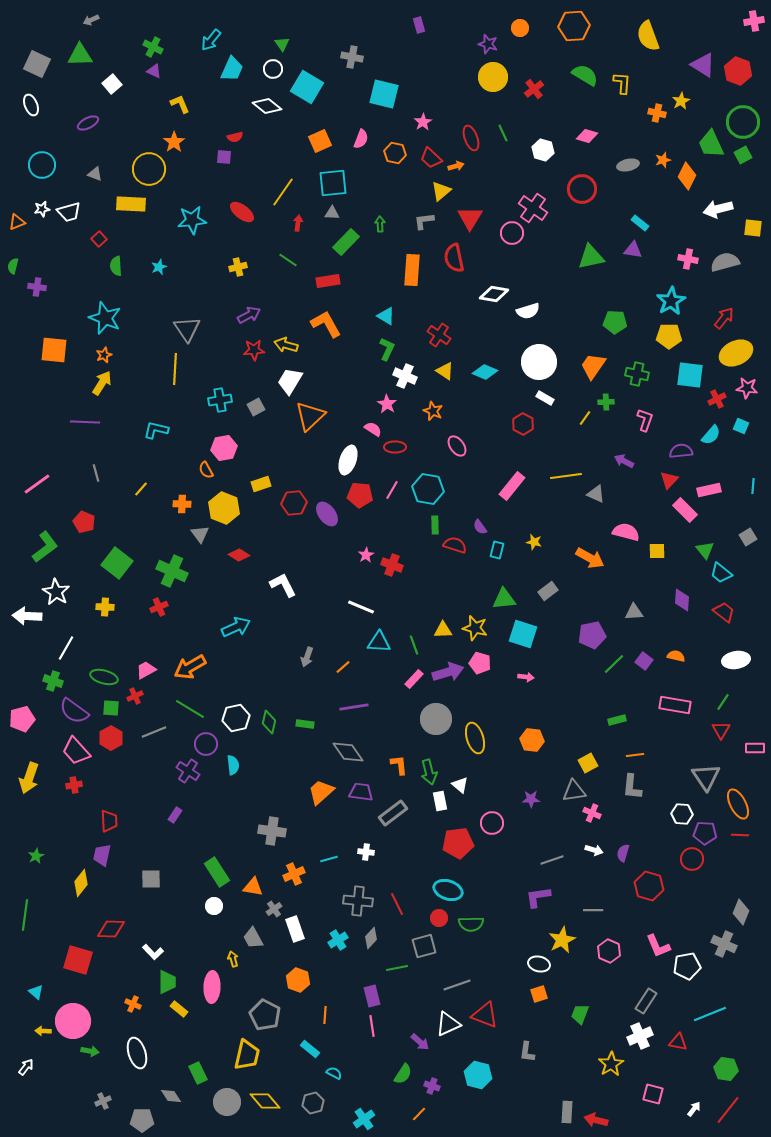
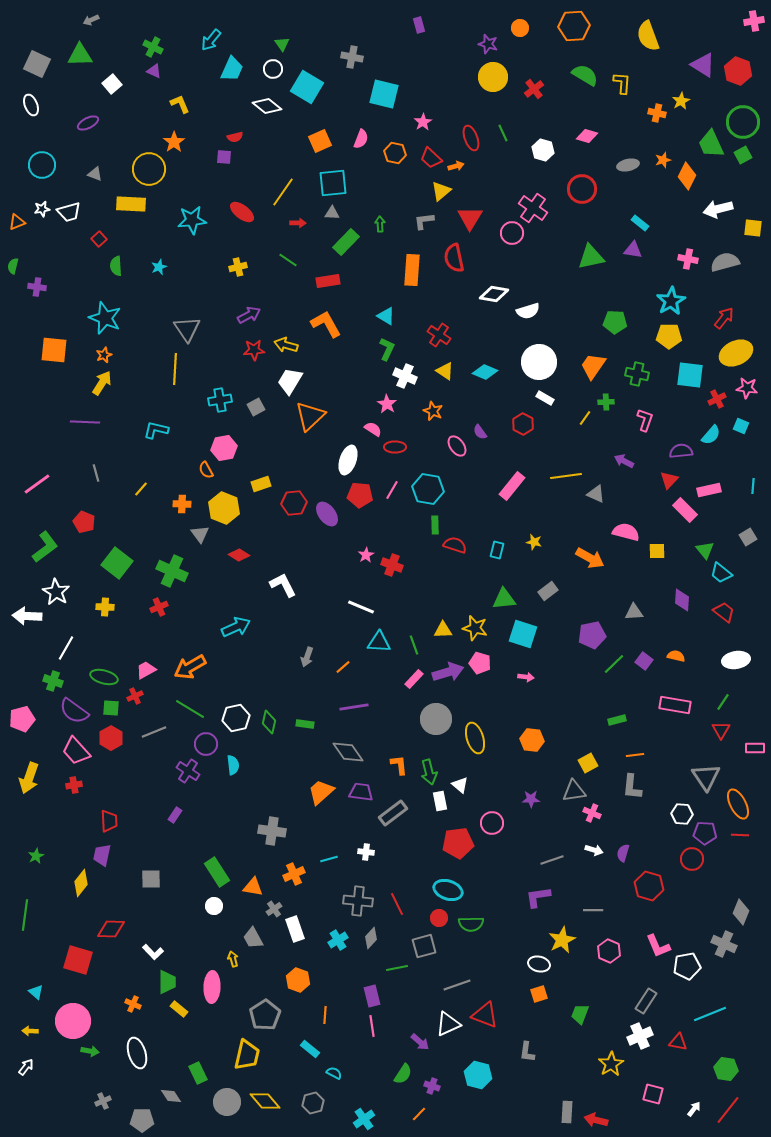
red arrow at (298, 223): rotated 84 degrees clockwise
purple semicircle at (480, 527): moved 95 px up
gray pentagon at (265, 1015): rotated 12 degrees clockwise
yellow arrow at (43, 1031): moved 13 px left
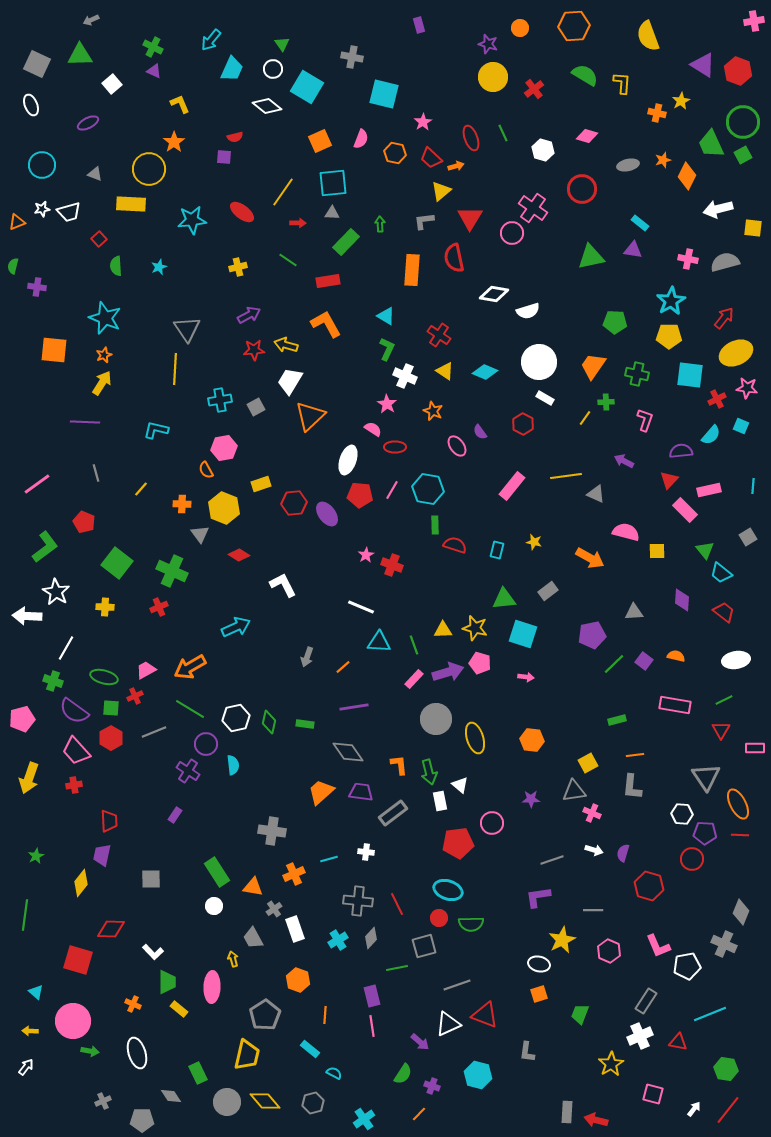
green line at (723, 702): moved 1 px right, 2 px up; rotated 30 degrees clockwise
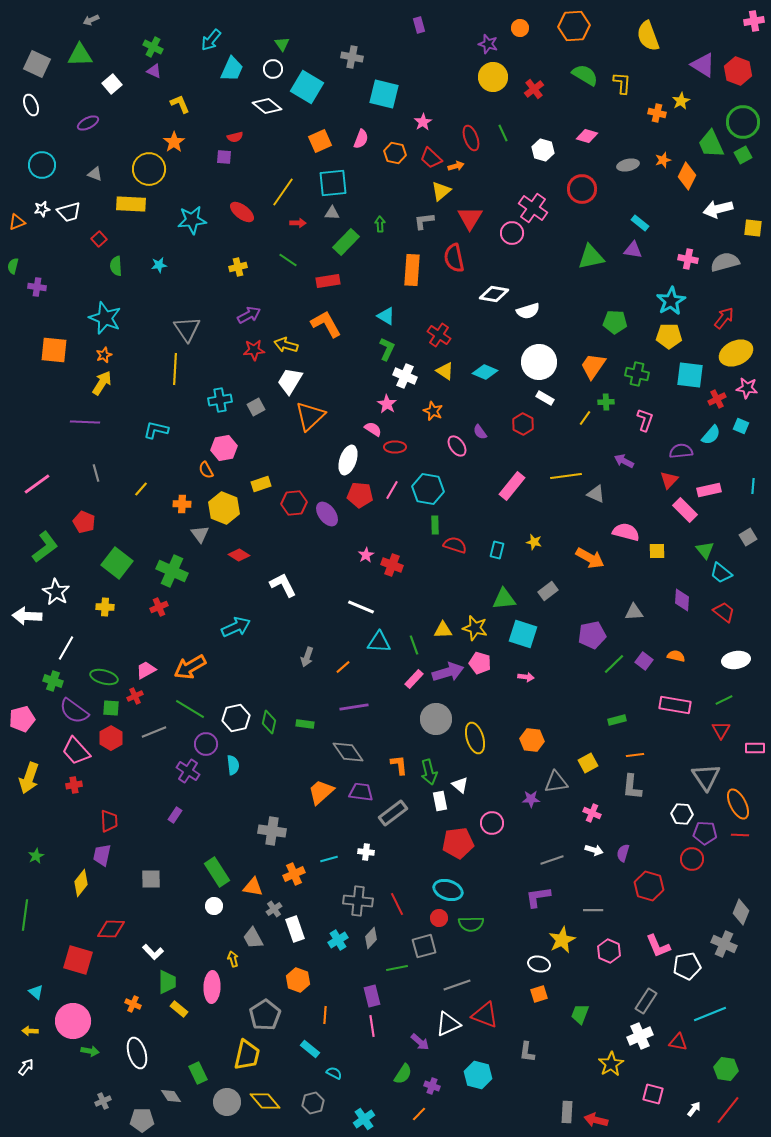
cyan star at (159, 267): moved 2 px up; rotated 14 degrees clockwise
gray triangle at (574, 791): moved 18 px left, 9 px up
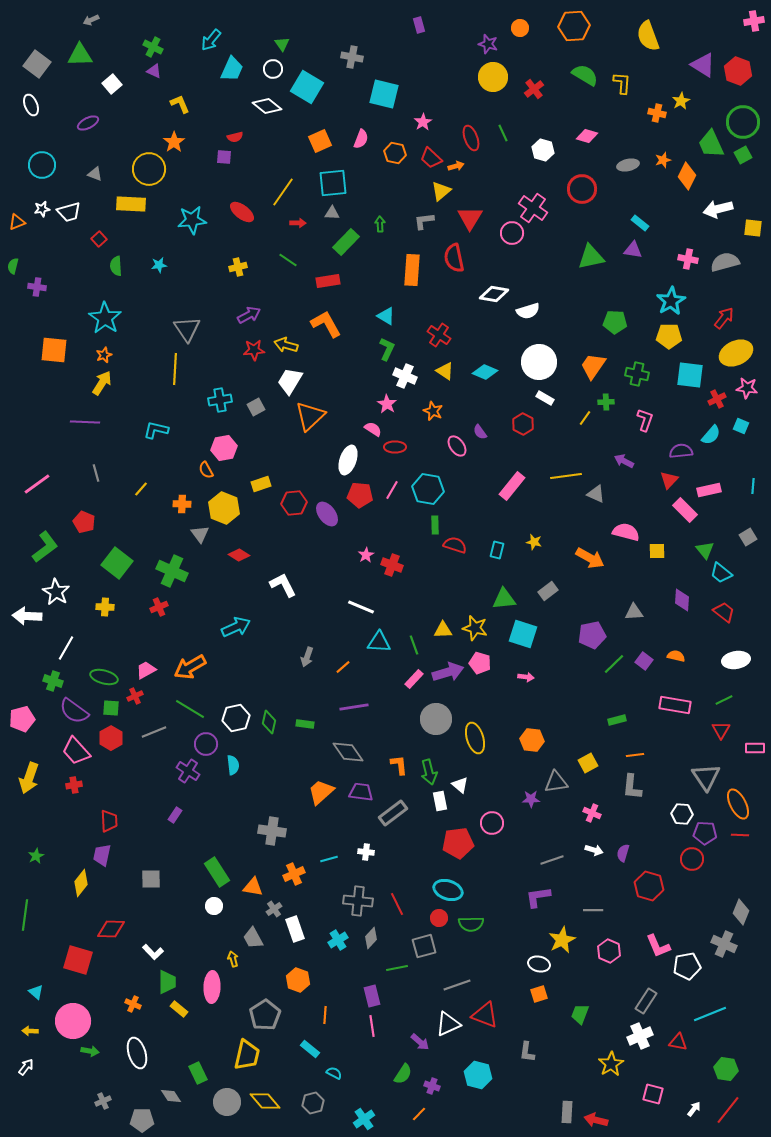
gray square at (37, 64): rotated 12 degrees clockwise
cyan star at (105, 318): rotated 12 degrees clockwise
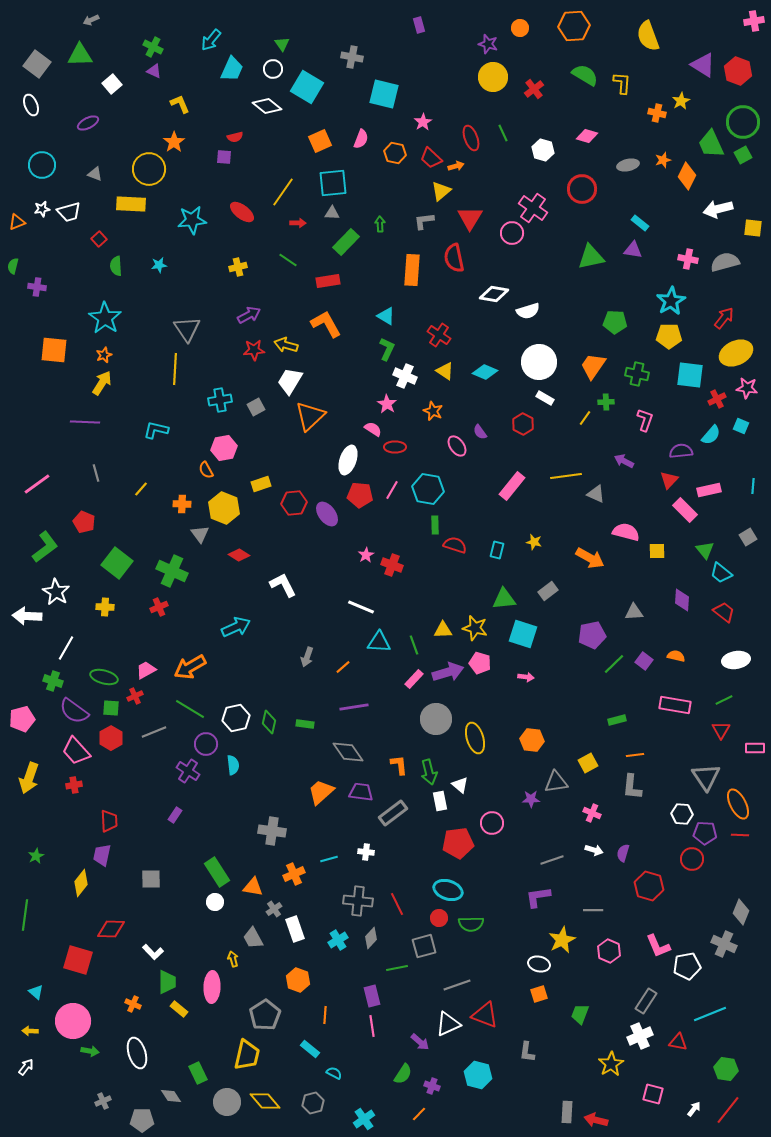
white circle at (214, 906): moved 1 px right, 4 px up
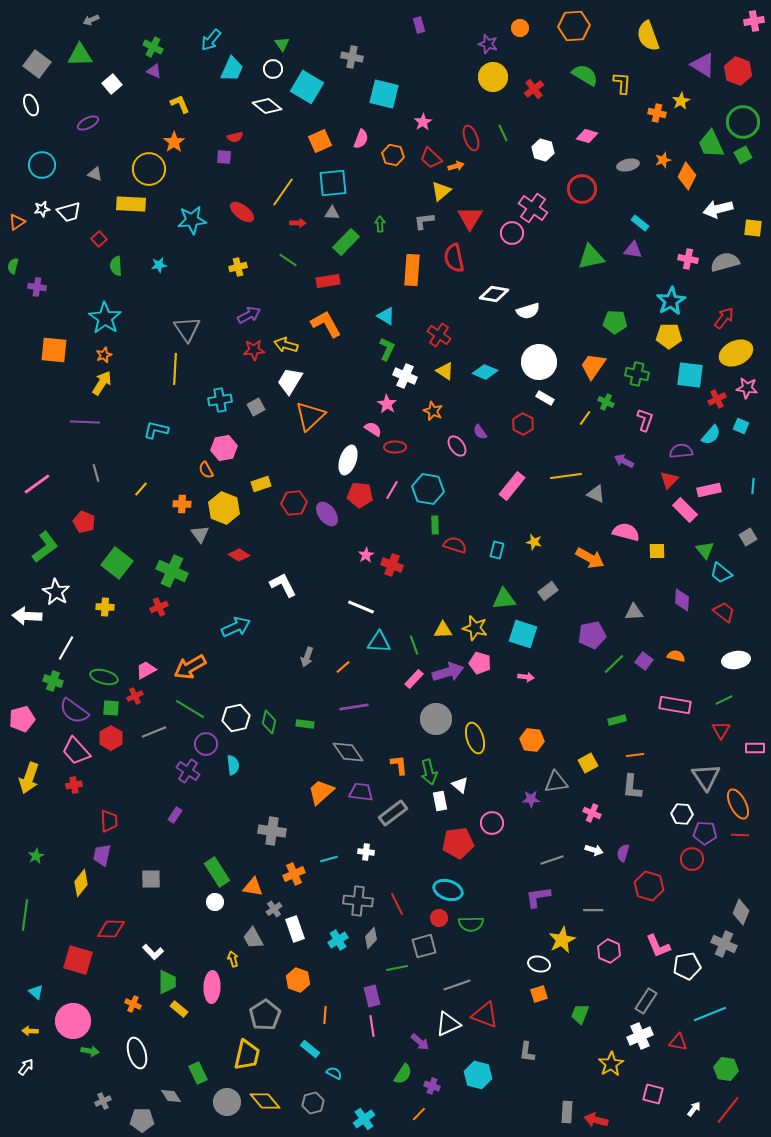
orange hexagon at (395, 153): moved 2 px left, 2 px down
orange triangle at (17, 222): rotated 12 degrees counterclockwise
green cross at (606, 402): rotated 28 degrees clockwise
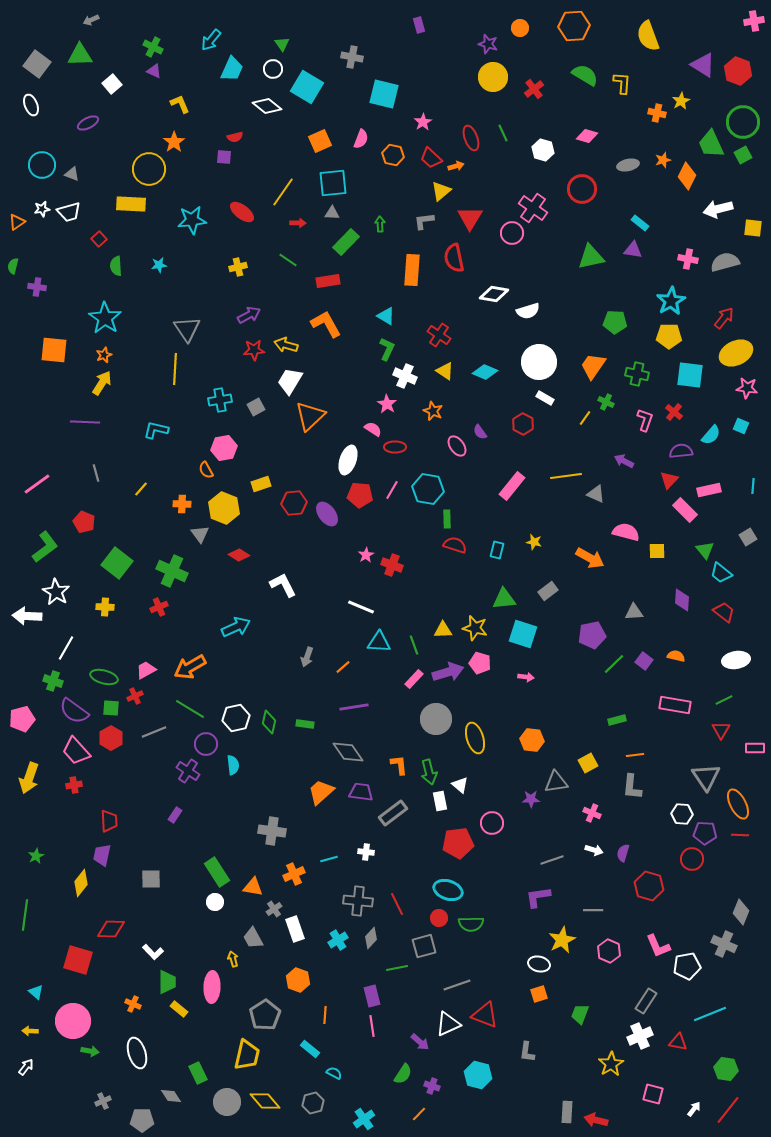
gray triangle at (95, 174): moved 23 px left
red cross at (717, 399): moved 43 px left, 13 px down; rotated 24 degrees counterclockwise
green rectangle at (435, 525): moved 12 px right, 6 px up
